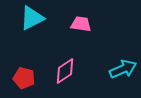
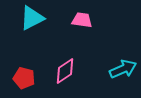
pink trapezoid: moved 1 px right, 4 px up
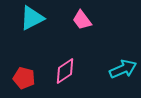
pink trapezoid: rotated 135 degrees counterclockwise
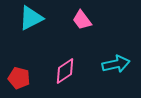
cyan triangle: moved 1 px left
cyan arrow: moved 7 px left, 5 px up; rotated 12 degrees clockwise
red pentagon: moved 5 px left
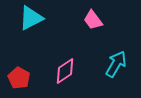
pink trapezoid: moved 11 px right
cyan arrow: rotated 48 degrees counterclockwise
red pentagon: rotated 15 degrees clockwise
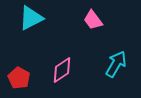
pink diamond: moved 3 px left, 1 px up
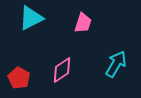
pink trapezoid: moved 10 px left, 3 px down; rotated 125 degrees counterclockwise
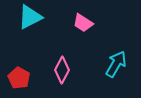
cyan triangle: moved 1 px left, 1 px up
pink trapezoid: rotated 105 degrees clockwise
pink diamond: rotated 28 degrees counterclockwise
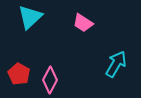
cyan triangle: rotated 16 degrees counterclockwise
pink diamond: moved 12 px left, 10 px down
red pentagon: moved 4 px up
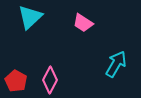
red pentagon: moved 3 px left, 7 px down
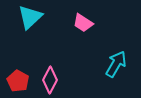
red pentagon: moved 2 px right
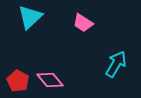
pink diamond: rotated 68 degrees counterclockwise
